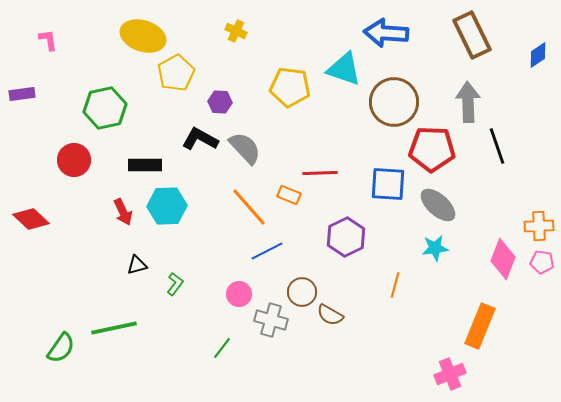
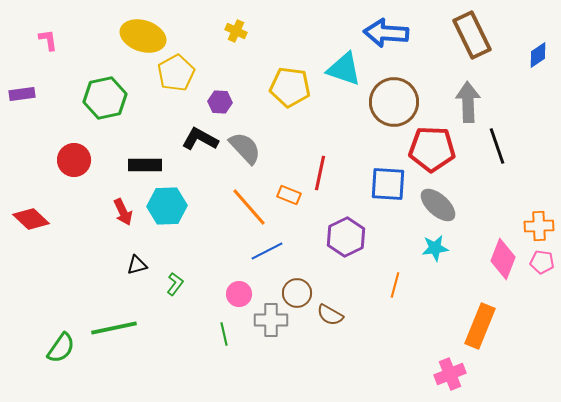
green hexagon at (105, 108): moved 10 px up
red line at (320, 173): rotated 76 degrees counterclockwise
brown circle at (302, 292): moved 5 px left, 1 px down
gray cross at (271, 320): rotated 16 degrees counterclockwise
green line at (222, 348): moved 2 px right, 14 px up; rotated 50 degrees counterclockwise
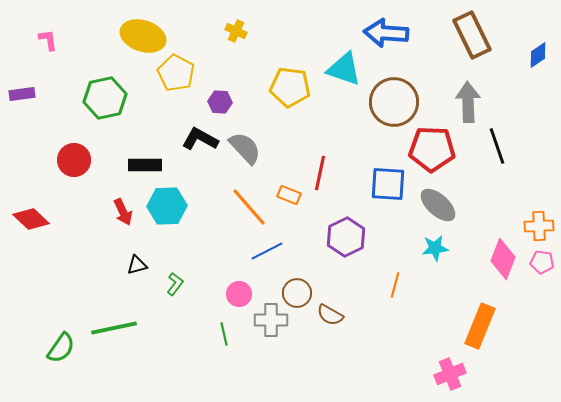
yellow pentagon at (176, 73): rotated 15 degrees counterclockwise
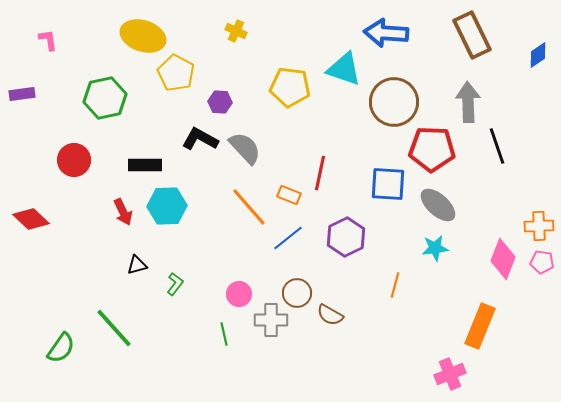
blue line at (267, 251): moved 21 px right, 13 px up; rotated 12 degrees counterclockwise
green line at (114, 328): rotated 60 degrees clockwise
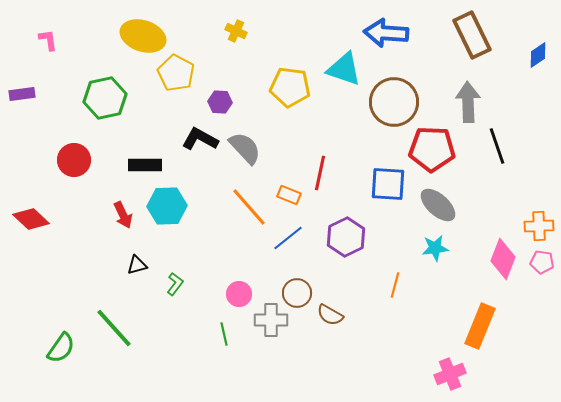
red arrow at (123, 212): moved 3 px down
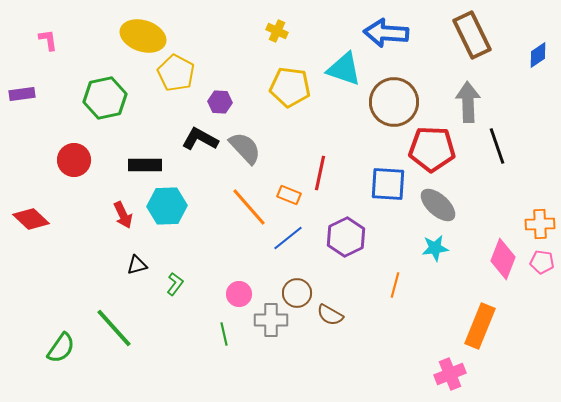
yellow cross at (236, 31): moved 41 px right
orange cross at (539, 226): moved 1 px right, 2 px up
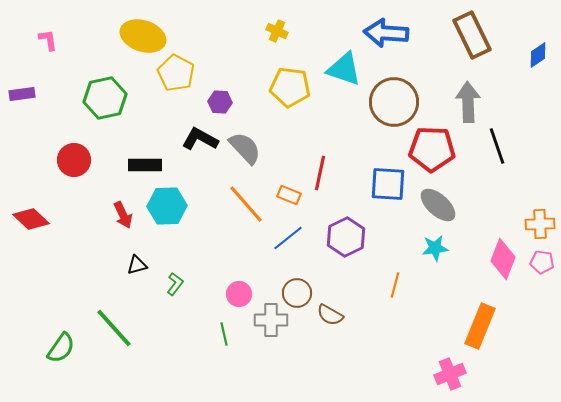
orange line at (249, 207): moved 3 px left, 3 px up
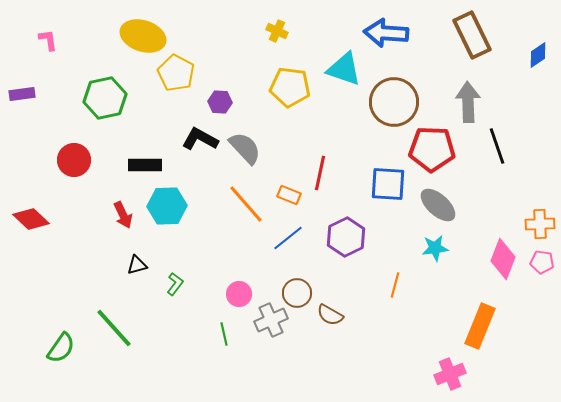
gray cross at (271, 320): rotated 24 degrees counterclockwise
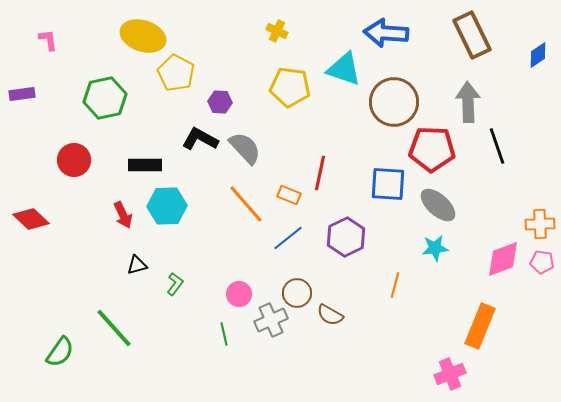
pink diamond at (503, 259): rotated 48 degrees clockwise
green semicircle at (61, 348): moved 1 px left, 4 px down
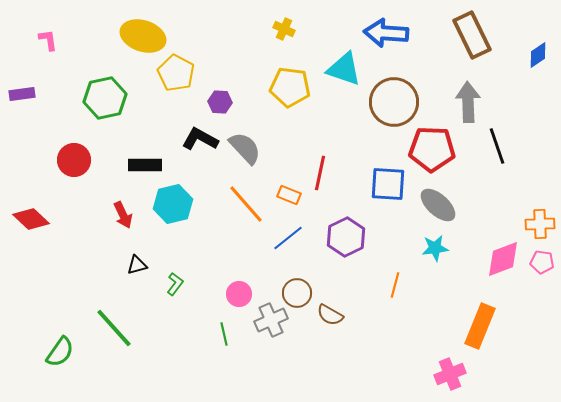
yellow cross at (277, 31): moved 7 px right, 2 px up
cyan hexagon at (167, 206): moved 6 px right, 2 px up; rotated 12 degrees counterclockwise
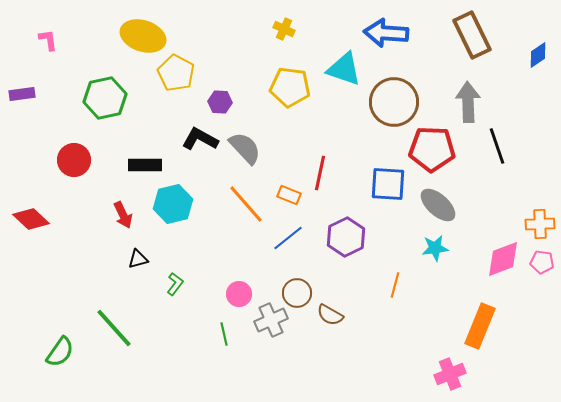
black triangle at (137, 265): moved 1 px right, 6 px up
